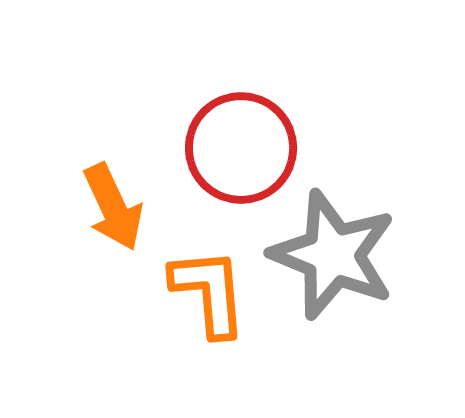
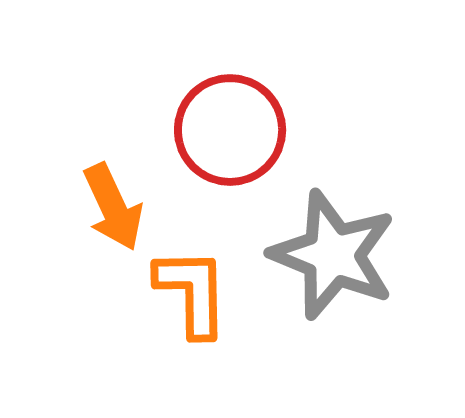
red circle: moved 11 px left, 18 px up
orange L-shape: moved 17 px left; rotated 4 degrees clockwise
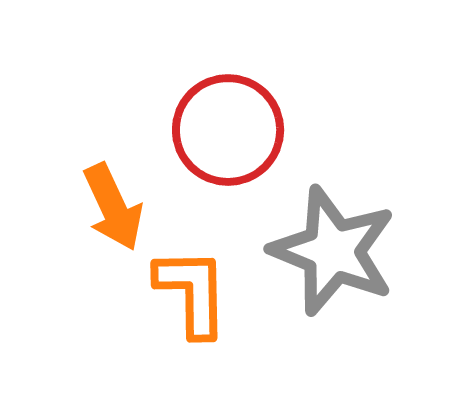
red circle: moved 2 px left
gray star: moved 4 px up
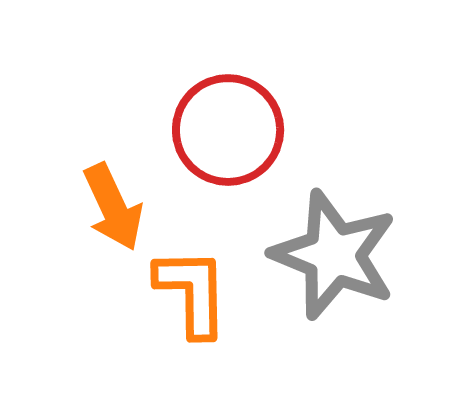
gray star: moved 1 px right, 4 px down
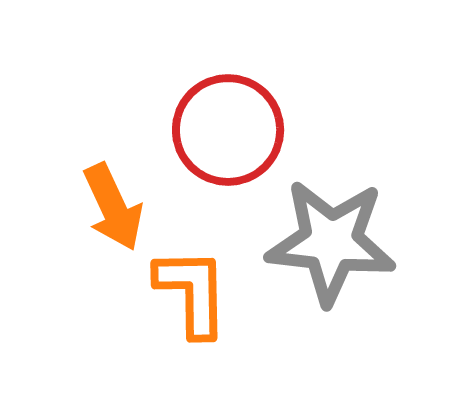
gray star: moved 3 px left, 13 px up; rotated 16 degrees counterclockwise
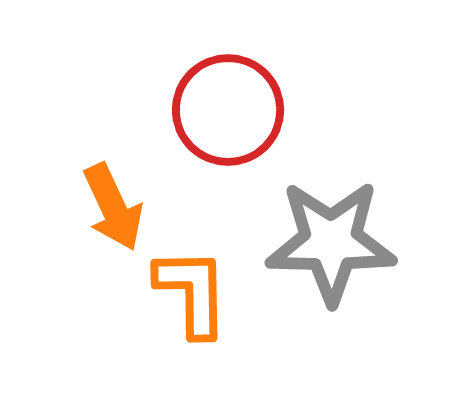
red circle: moved 20 px up
gray star: rotated 5 degrees counterclockwise
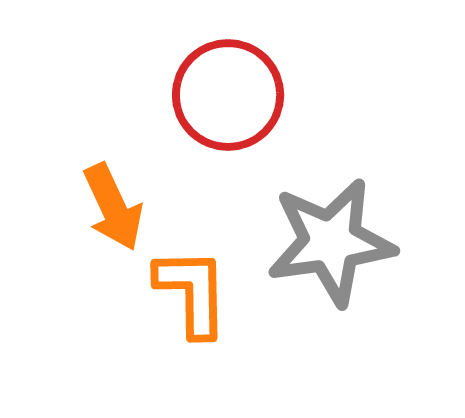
red circle: moved 15 px up
gray star: rotated 9 degrees counterclockwise
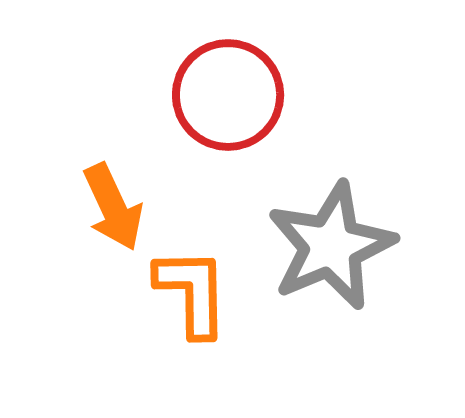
gray star: moved 4 px down; rotated 15 degrees counterclockwise
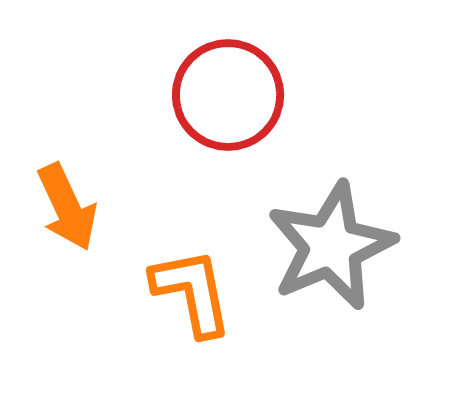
orange arrow: moved 46 px left
orange L-shape: rotated 10 degrees counterclockwise
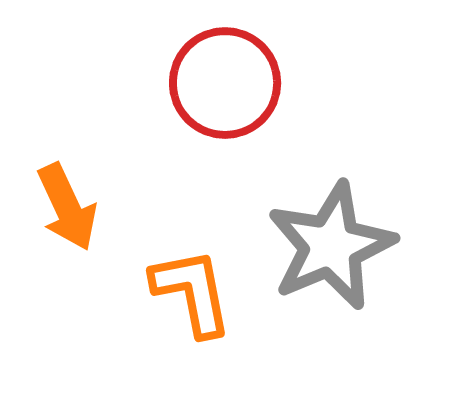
red circle: moved 3 px left, 12 px up
